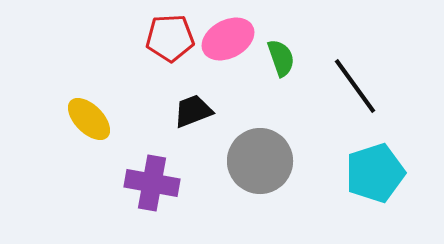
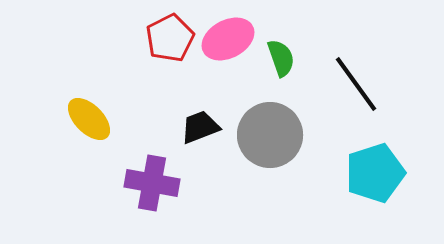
red pentagon: rotated 24 degrees counterclockwise
black line: moved 1 px right, 2 px up
black trapezoid: moved 7 px right, 16 px down
gray circle: moved 10 px right, 26 px up
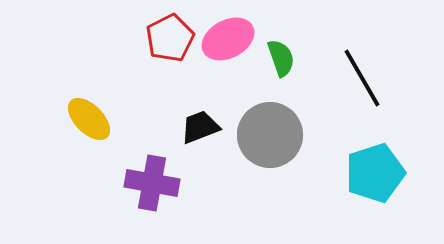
black line: moved 6 px right, 6 px up; rotated 6 degrees clockwise
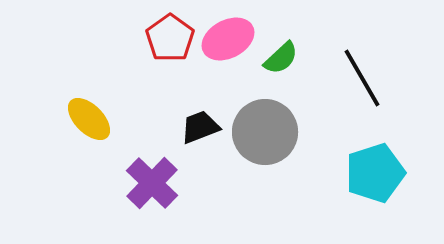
red pentagon: rotated 9 degrees counterclockwise
green semicircle: rotated 66 degrees clockwise
gray circle: moved 5 px left, 3 px up
purple cross: rotated 34 degrees clockwise
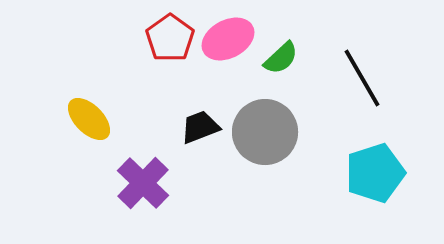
purple cross: moved 9 px left
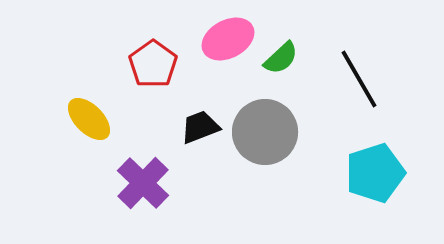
red pentagon: moved 17 px left, 26 px down
black line: moved 3 px left, 1 px down
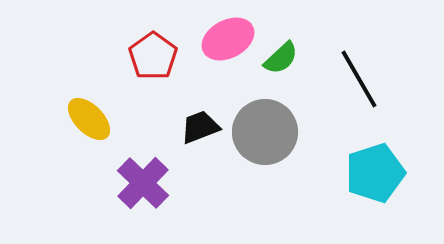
red pentagon: moved 8 px up
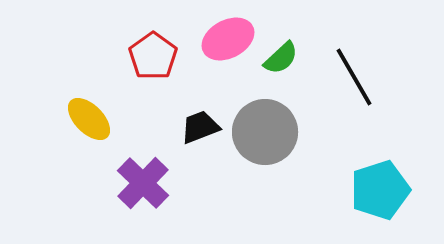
black line: moved 5 px left, 2 px up
cyan pentagon: moved 5 px right, 17 px down
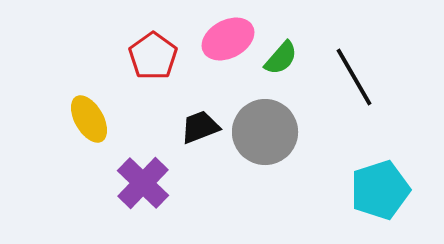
green semicircle: rotated 6 degrees counterclockwise
yellow ellipse: rotated 15 degrees clockwise
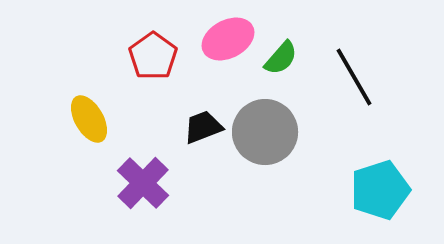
black trapezoid: moved 3 px right
